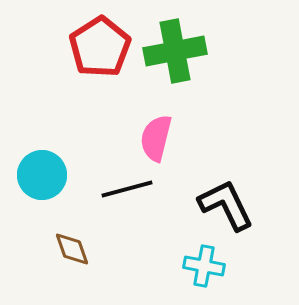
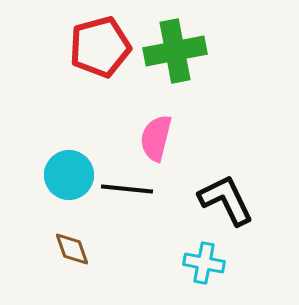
red pentagon: rotated 18 degrees clockwise
cyan circle: moved 27 px right
black line: rotated 21 degrees clockwise
black L-shape: moved 5 px up
cyan cross: moved 3 px up
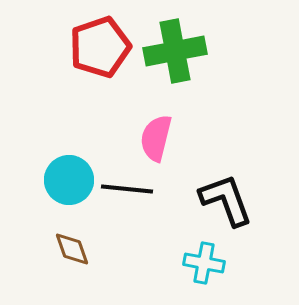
red pentagon: rotated 4 degrees counterclockwise
cyan circle: moved 5 px down
black L-shape: rotated 6 degrees clockwise
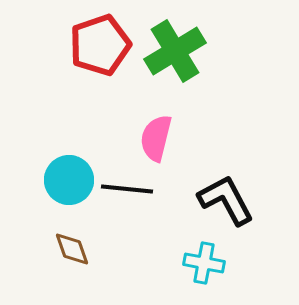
red pentagon: moved 2 px up
green cross: rotated 20 degrees counterclockwise
black L-shape: rotated 8 degrees counterclockwise
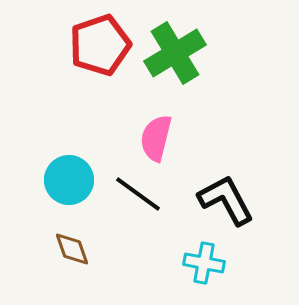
green cross: moved 2 px down
black line: moved 11 px right, 5 px down; rotated 30 degrees clockwise
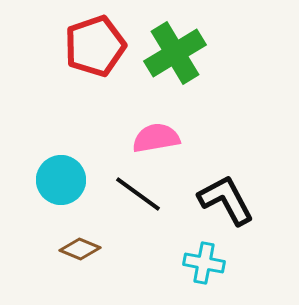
red pentagon: moved 5 px left, 1 px down
pink semicircle: rotated 66 degrees clockwise
cyan circle: moved 8 px left
brown diamond: moved 8 px right; rotated 48 degrees counterclockwise
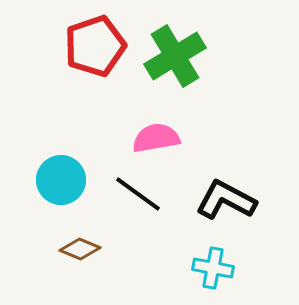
green cross: moved 3 px down
black L-shape: rotated 34 degrees counterclockwise
cyan cross: moved 9 px right, 5 px down
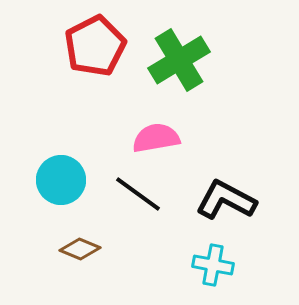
red pentagon: rotated 8 degrees counterclockwise
green cross: moved 4 px right, 4 px down
cyan cross: moved 3 px up
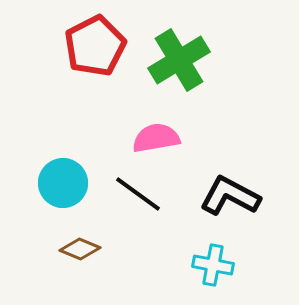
cyan circle: moved 2 px right, 3 px down
black L-shape: moved 4 px right, 4 px up
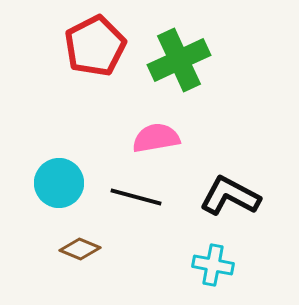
green cross: rotated 6 degrees clockwise
cyan circle: moved 4 px left
black line: moved 2 px left, 3 px down; rotated 21 degrees counterclockwise
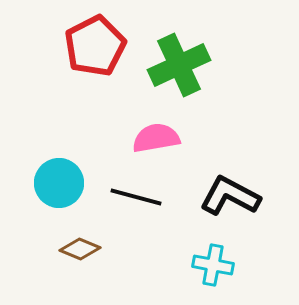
green cross: moved 5 px down
